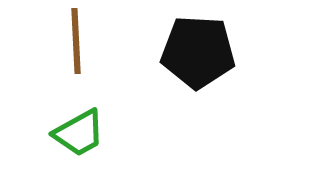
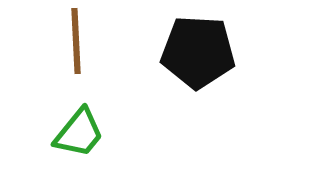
green trapezoid: rotated 22 degrees counterclockwise
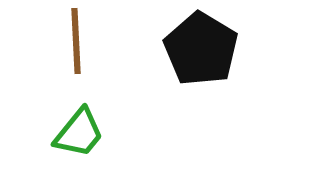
black pentagon: moved 3 px right, 3 px up; rotated 28 degrees clockwise
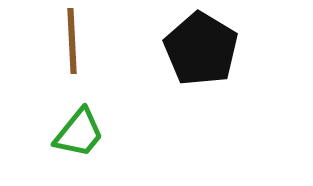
brown line: moved 4 px left
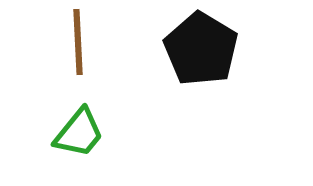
brown line: moved 6 px right, 1 px down
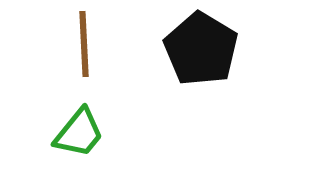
brown line: moved 6 px right, 2 px down
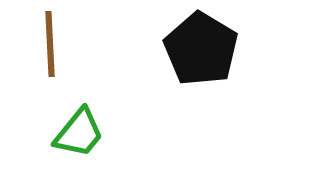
brown line: moved 34 px left
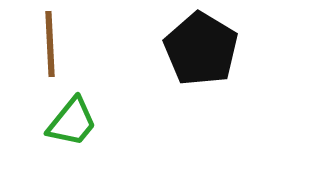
green trapezoid: moved 7 px left, 11 px up
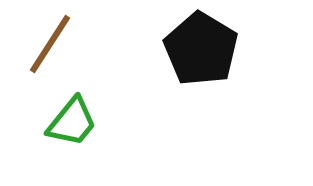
brown line: rotated 36 degrees clockwise
